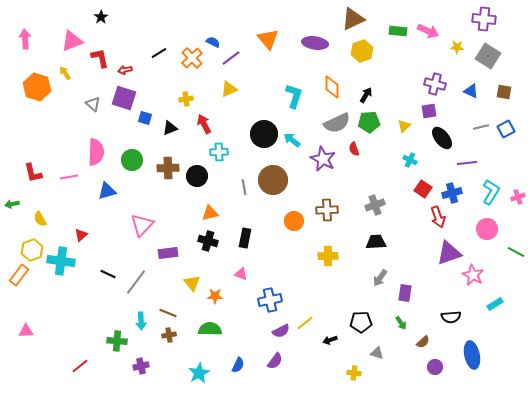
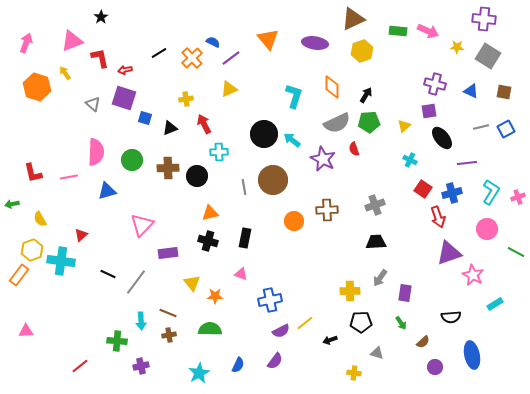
pink arrow at (25, 39): moved 1 px right, 4 px down; rotated 24 degrees clockwise
yellow cross at (328, 256): moved 22 px right, 35 px down
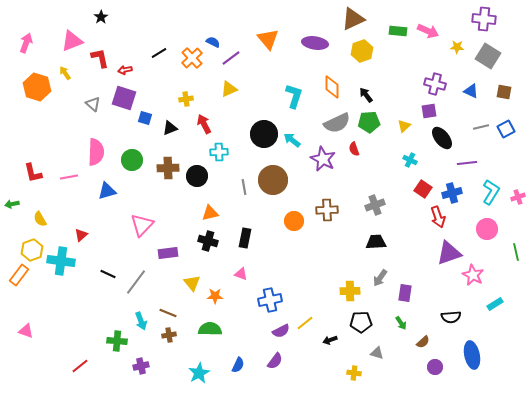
black arrow at (366, 95): rotated 70 degrees counterclockwise
green line at (516, 252): rotated 48 degrees clockwise
cyan arrow at (141, 321): rotated 18 degrees counterclockwise
pink triangle at (26, 331): rotated 21 degrees clockwise
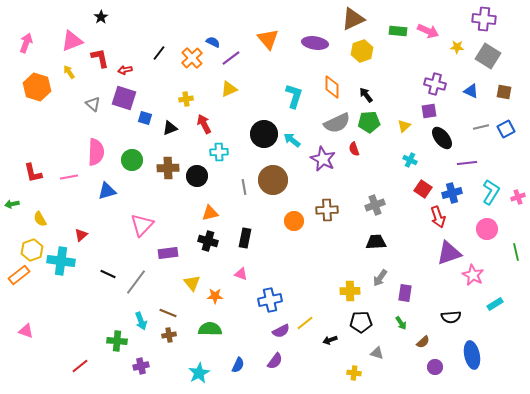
black line at (159, 53): rotated 21 degrees counterclockwise
yellow arrow at (65, 73): moved 4 px right, 1 px up
orange rectangle at (19, 275): rotated 15 degrees clockwise
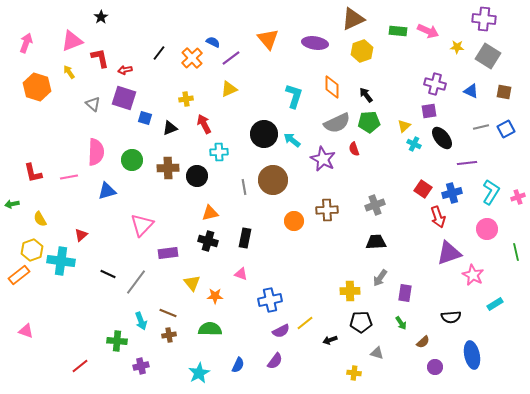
cyan cross at (410, 160): moved 4 px right, 16 px up
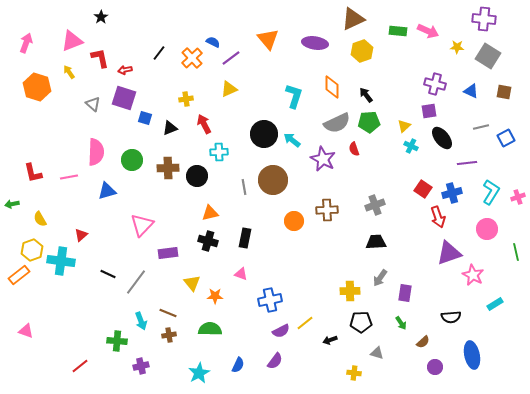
blue square at (506, 129): moved 9 px down
cyan cross at (414, 144): moved 3 px left, 2 px down
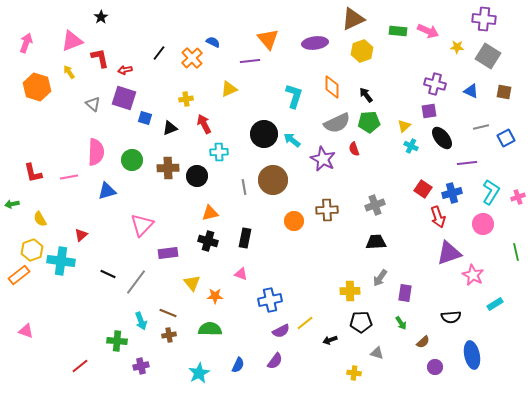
purple ellipse at (315, 43): rotated 15 degrees counterclockwise
purple line at (231, 58): moved 19 px right, 3 px down; rotated 30 degrees clockwise
pink circle at (487, 229): moved 4 px left, 5 px up
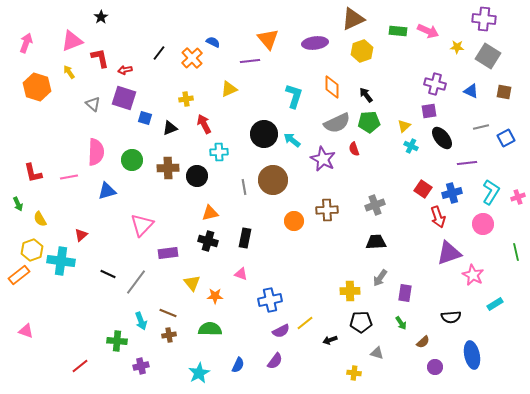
green arrow at (12, 204): moved 6 px right; rotated 104 degrees counterclockwise
